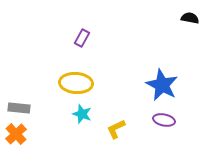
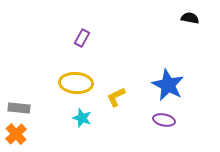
blue star: moved 6 px right
cyan star: moved 4 px down
yellow L-shape: moved 32 px up
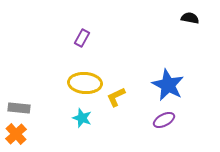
yellow ellipse: moved 9 px right
purple ellipse: rotated 40 degrees counterclockwise
